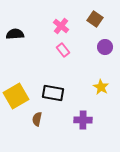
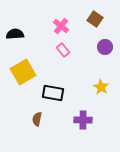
yellow square: moved 7 px right, 24 px up
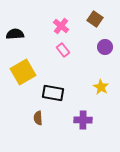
brown semicircle: moved 1 px right, 1 px up; rotated 16 degrees counterclockwise
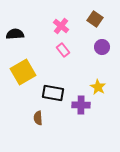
purple circle: moved 3 px left
yellow star: moved 3 px left
purple cross: moved 2 px left, 15 px up
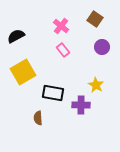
black semicircle: moved 1 px right, 2 px down; rotated 24 degrees counterclockwise
yellow star: moved 2 px left, 2 px up
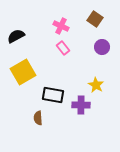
pink cross: rotated 14 degrees counterclockwise
pink rectangle: moved 2 px up
black rectangle: moved 2 px down
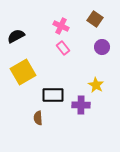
black rectangle: rotated 10 degrees counterclockwise
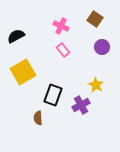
pink rectangle: moved 2 px down
black rectangle: rotated 70 degrees counterclockwise
purple cross: rotated 30 degrees counterclockwise
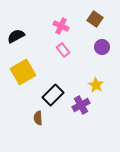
black rectangle: rotated 25 degrees clockwise
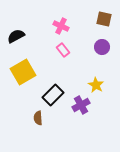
brown square: moved 9 px right; rotated 21 degrees counterclockwise
